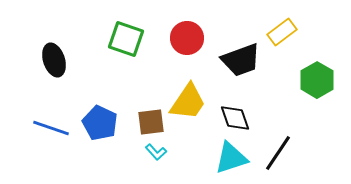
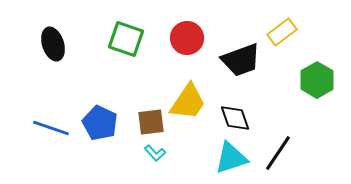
black ellipse: moved 1 px left, 16 px up
cyan L-shape: moved 1 px left, 1 px down
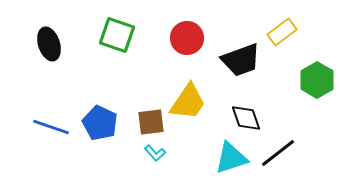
green square: moved 9 px left, 4 px up
black ellipse: moved 4 px left
black diamond: moved 11 px right
blue line: moved 1 px up
black line: rotated 18 degrees clockwise
